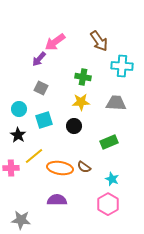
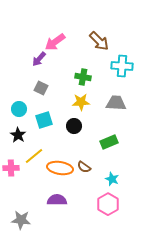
brown arrow: rotated 10 degrees counterclockwise
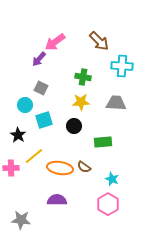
cyan circle: moved 6 px right, 4 px up
green rectangle: moved 6 px left; rotated 18 degrees clockwise
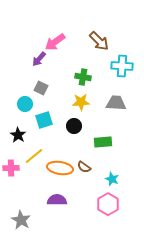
cyan circle: moved 1 px up
gray star: rotated 24 degrees clockwise
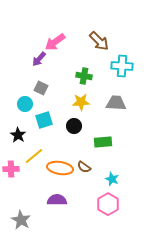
green cross: moved 1 px right, 1 px up
pink cross: moved 1 px down
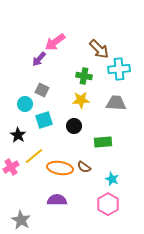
brown arrow: moved 8 px down
cyan cross: moved 3 px left, 3 px down; rotated 10 degrees counterclockwise
gray square: moved 1 px right, 2 px down
yellow star: moved 2 px up
pink cross: moved 2 px up; rotated 28 degrees counterclockwise
